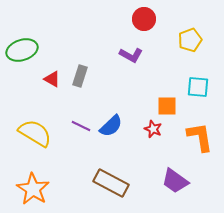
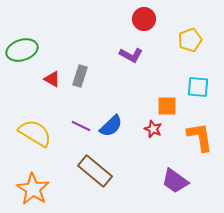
brown rectangle: moved 16 px left, 12 px up; rotated 12 degrees clockwise
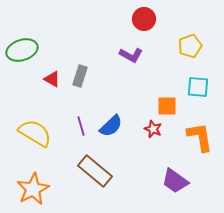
yellow pentagon: moved 6 px down
purple line: rotated 48 degrees clockwise
orange star: rotated 12 degrees clockwise
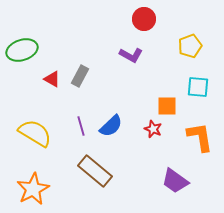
gray rectangle: rotated 10 degrees clockwise
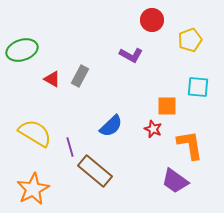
red circle: moved 8 px right, 1 px down
yellow pentagon: moved 6 px up
purple line: moved 11 px left, 21 px down
orange L-shape: moved 10 px left, 8 px down
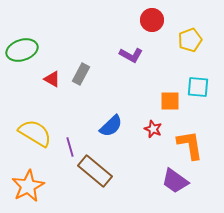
gray rectangle: moved 1 px right, 2 px up
orange square: moved 3 px right, 5 px up
orange star: moved 5 px left, 3 px up
